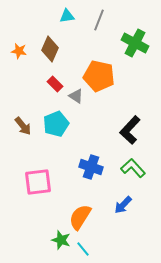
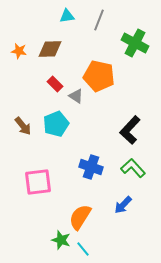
brown diamond: rotated 65 degrees clockwise
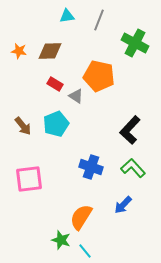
brown diamond: moved 2 px down
red rectangle: rotated 14 degrees counterclockwise
pink square: moved 9 px left, 3 px up
orange semicircle: moved 1 px right
cyan line: moved 2 px right, 2 px down
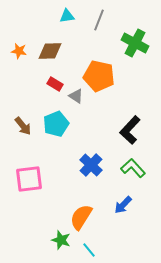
blue cross: moved 2 px up; rotated 25 degrees clockwise
cyan line: moved 4 px right, 1 px up
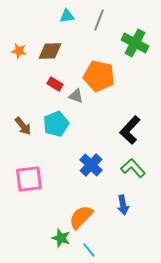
gray triangle: rotated 14 degrees counterclockwise
blue arrow: rotated 54 degrees counterclockwise
orange semicircle: rotated 12 degrees clockwise
green star: moved 2 px up
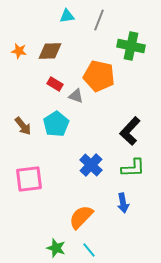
green cross: moved 4 px left, 3 px down; rotated 16 degrees counterclockwise
cyan pentagon: rotated 10 degrees counterclockwise
black L-shape: moved 1 px down
green L-shape: rotated 130 degrees clockwise
blue arrow: moved 2 px up
green star: moved 5 px left, 10 px down
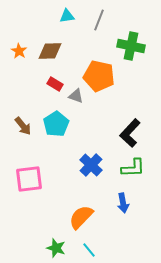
orange star: rotated 21 degrees clockwise
black L-shape: moved 2 px down
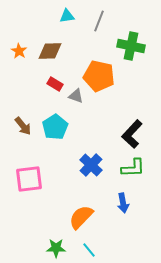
gray line: moved 1 px down
cyan pentagon: moved 1 px left, 3 px down
black L-shape: moved 2 px right, 1 px down
green star: rotated 18 degrees counterclockwise
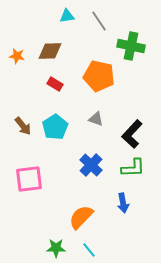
gray line: rotated 55 degrees counterclockwise
orange star: moved 2 px left, 5 px down; rotated 21 degrees counterclockwise
gray triangle: moved 20 px right, 23 px down
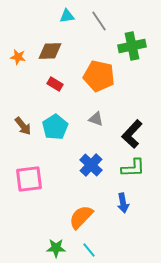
green cross: moved 1 px right; rotated 24 degrees counterclockwise
orange star: moved 1 px right, 1 px down
